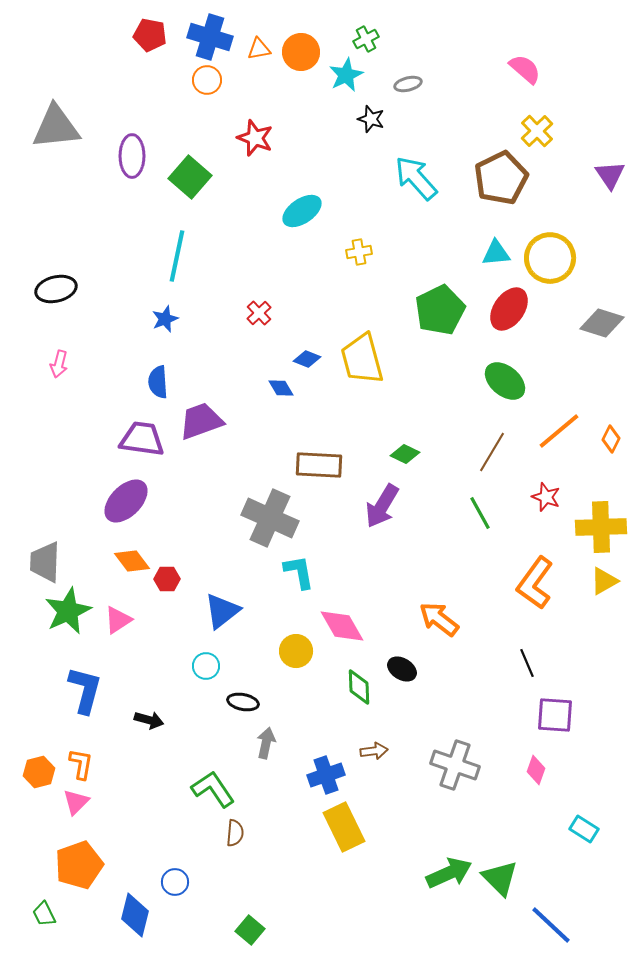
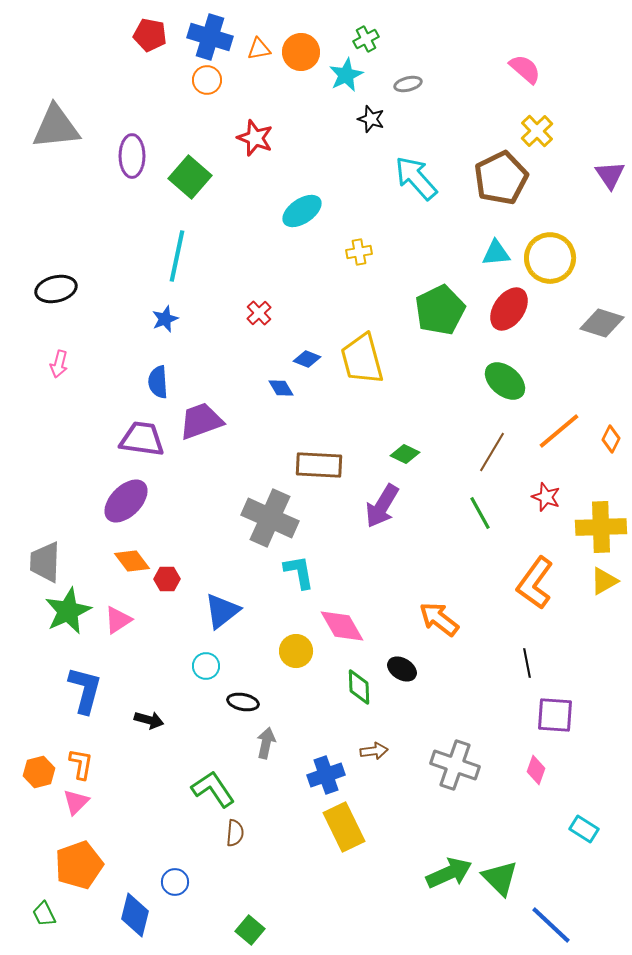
black line at (527, 663): rotated 12 degrees clockwise
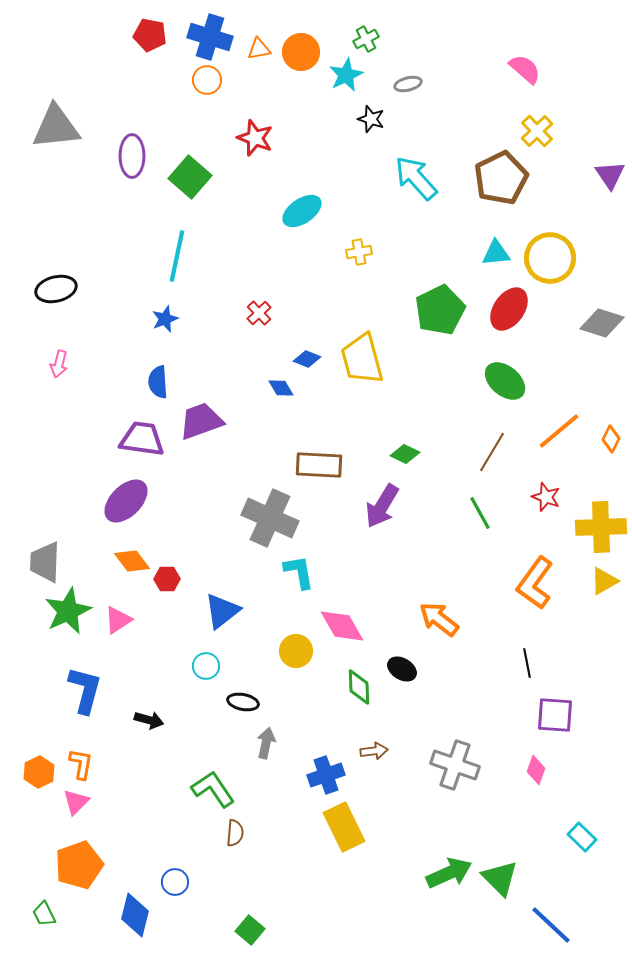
orange hexagon at (39, 772): rotated 12 degrees counterclockwise
cyan rectangle at (584, 829): moved 2 px left, 8 px down; rotated 12 degrees clockwise
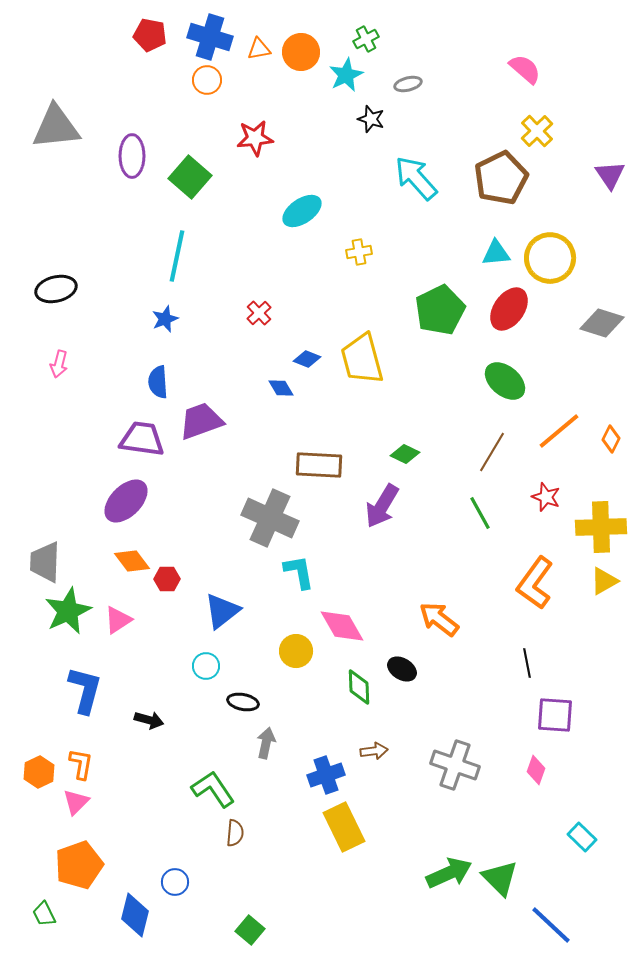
red star at (255, 138): rotated 27 degrees counterclockwise
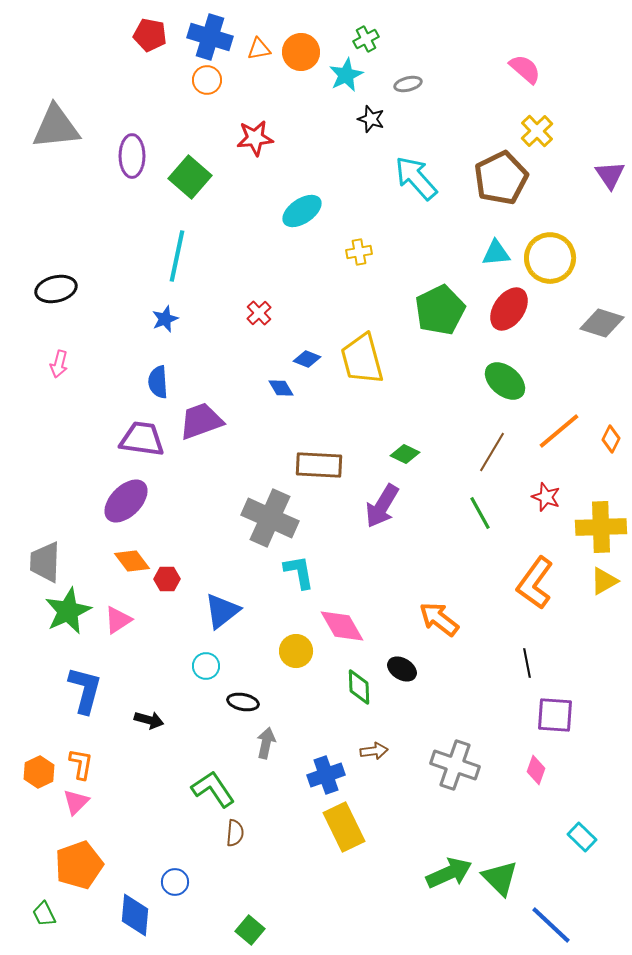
blue diamond at (135, 915): rotated 9 degrees counterclockwise
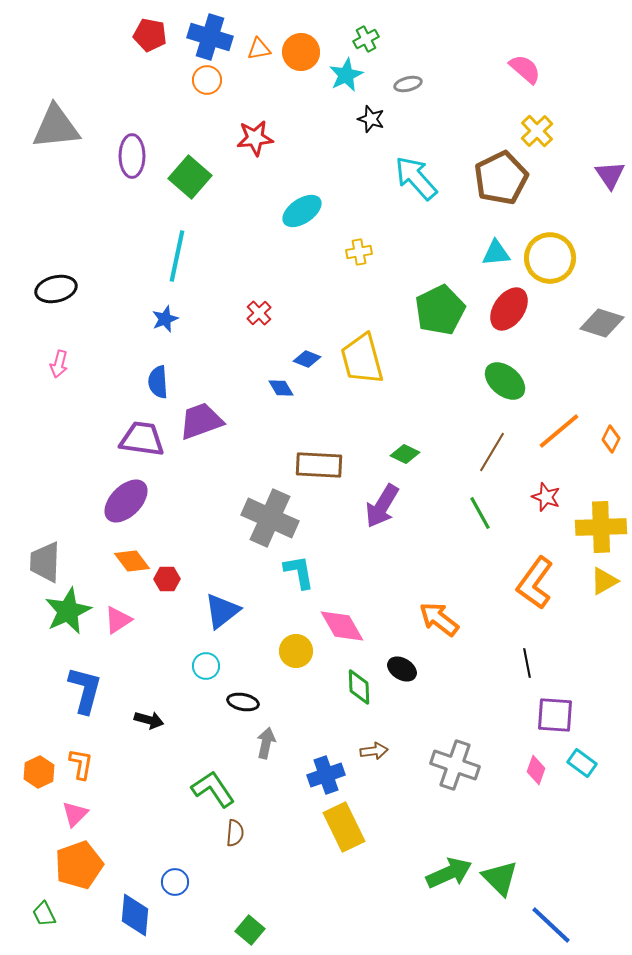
pink triangle at (76, 802): moved 1 px left, 12 px down
cyan rectangle at (582, 837): moved 74 px up; rotated 8 degrees counterclockwise
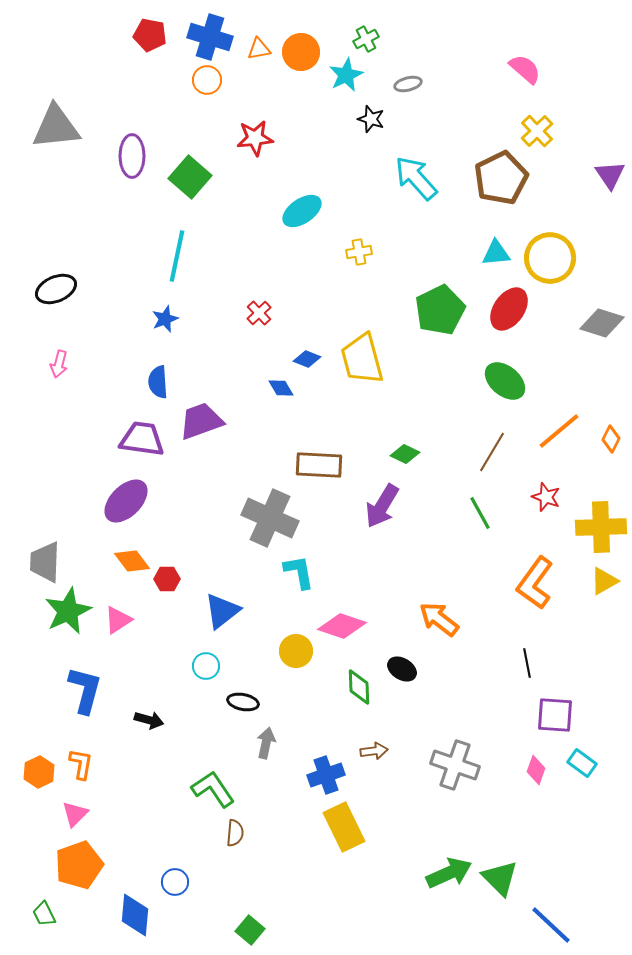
black ellipse at (56, 289): rotated 9 degrees counterclockwise
pink diamond at (342, 626): rotated 42 degrees counterclockwise
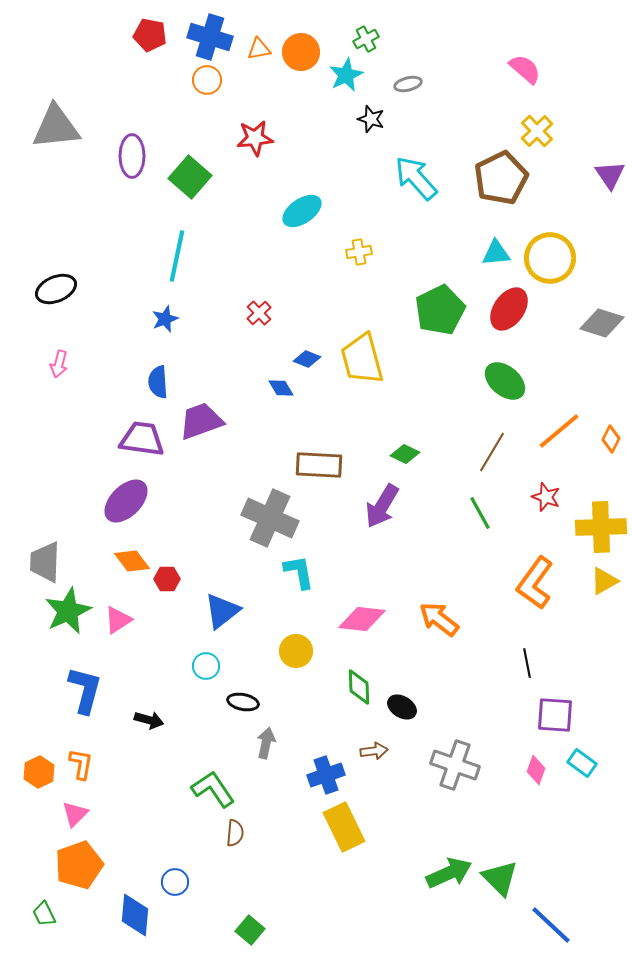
pink diamond at (342, 626): moved 20 px right, 7 px up; rotated 12 degrees counterclockwise
black ellipse at (402, 669): moved 38 px down
